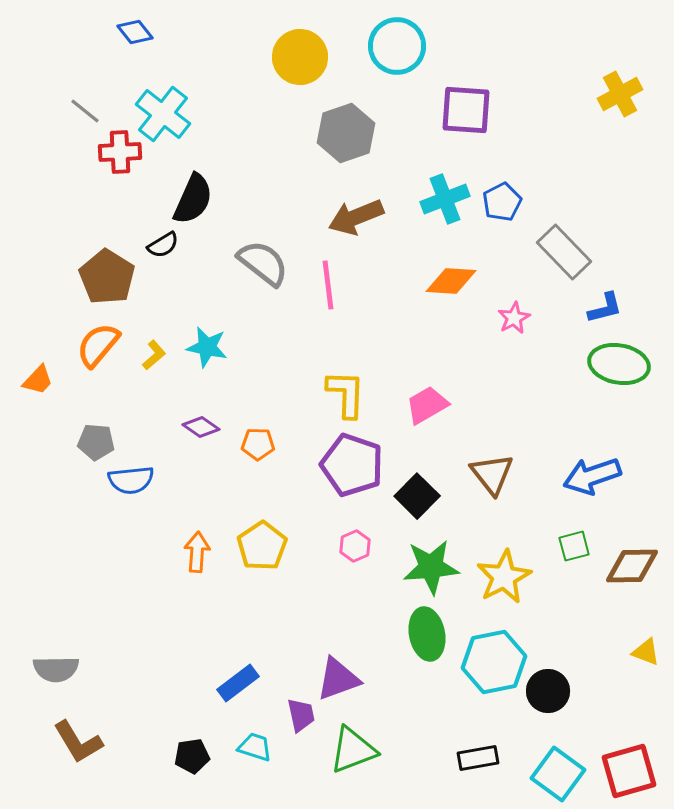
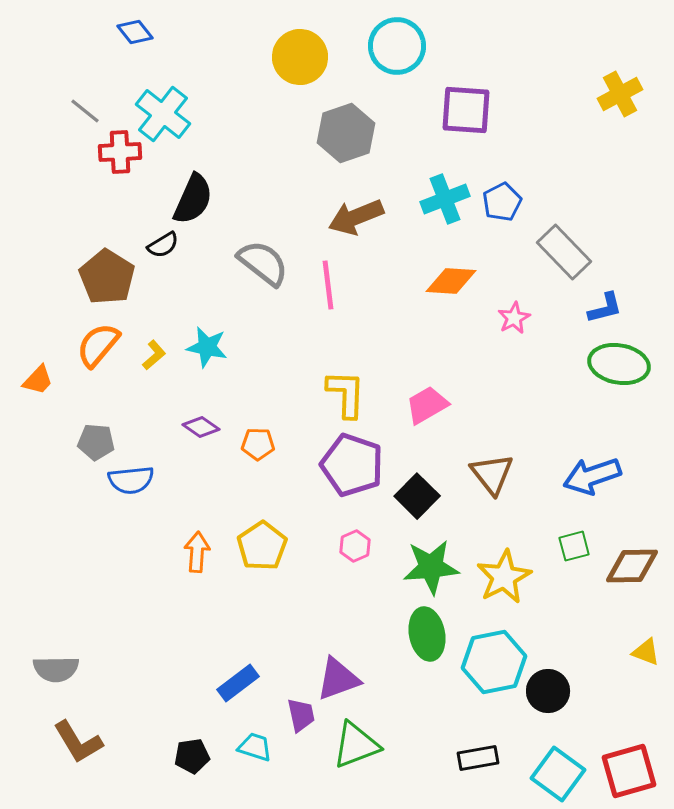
green triangle at (353, 750): moved 3 px right, 5 px up
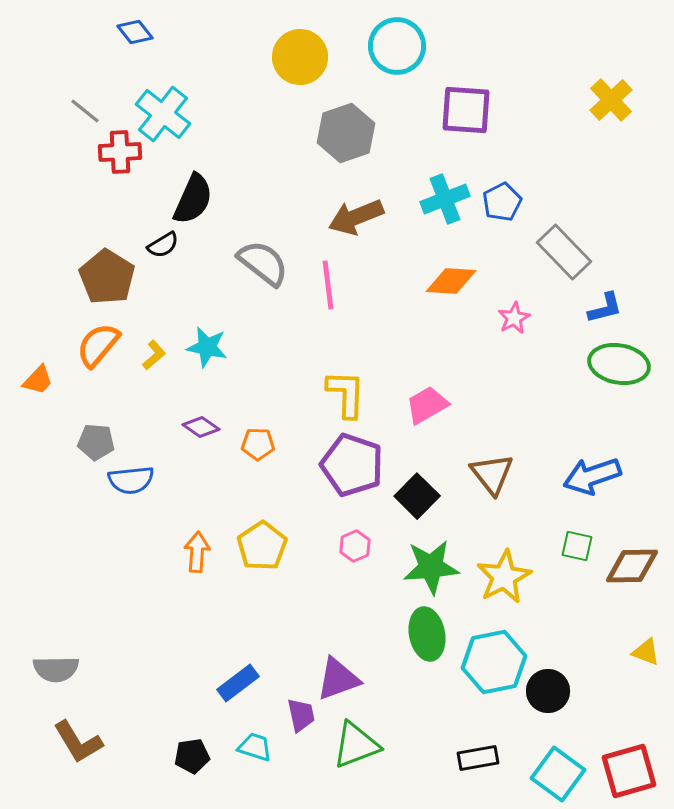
yellow cross at (620, 94): moved 9 px left, 6 px down; rotated 15 degrees counterclockwise
green square at (574, 546): moved 3 px right; rotated 28 degrees clockwise
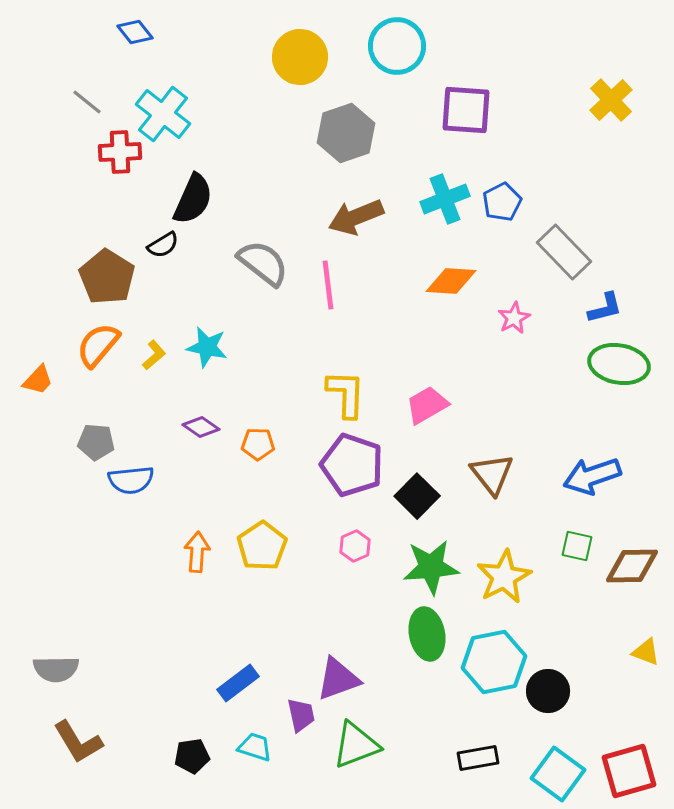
gray line at (85, 111): moved 2 px right, 9 px up
